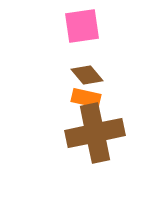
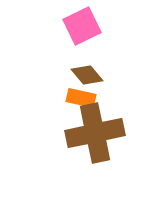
pink square: rotated 18 degrees counterclockwise
orange rectangle: moved 5 px left
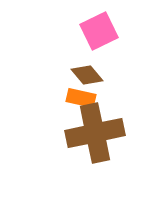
pink square: moved 17 px right, 5 px down
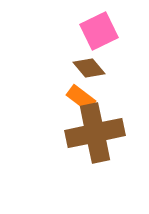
brown diamond: moved 2 px right, 7 px up
orange rectangle: rotated 24 degrees clockwise
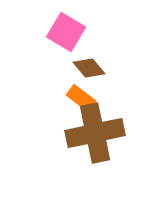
pink square: moved 33 px left, 1 px down; rotated 33 degrees counterclockwise
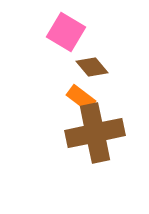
brown diamond: moved 3 px right, 1 px up
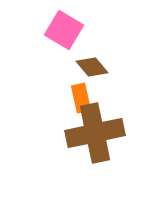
pink square: moved 2 px left, 2 px up
orange rectangle: rotated 40 degrees clockwise
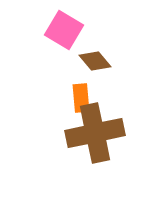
brown diamond: moved 3 px right, 6 px up
orange rectangle: rotated 8 degrees clockwise
